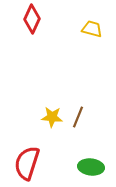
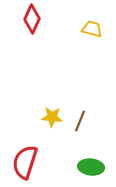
brown line: moved 2 px right, 4 px down
red semicircle: moved 2 px left, 1 px up
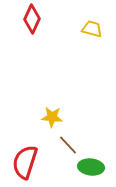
brown line: moved 12 px left, 24 px down; rotated 65 degrees counterclockwise
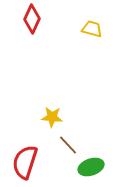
green ellipse: rotated 25 degrees counterclockwise
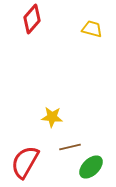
red diamond: rotated 16 degrees clockwise
brown line: moved 2 px right, 2 px down; rotated 60 degrees counterclockwise
red semicircle: rotated 12 degrees clockwise
green ellipse: rotated 25 degrees counterclockwise
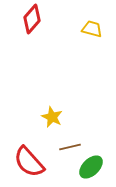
yellow star: rotated 20 degrees clockwise
red semicircle: moved 4 px right; rotated 72 degrees counterclockwise
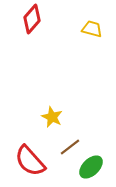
brown line: rotated 25 degrees counterclockwise
red semicircle: moved 1 px right, 1 px up
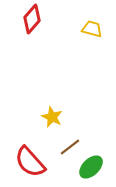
red semicircle: moved 1 px down
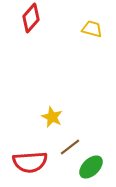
red diamond: moved 1 px left, 1 px up
red semicircle: rotated 52 degrees counterclockwise
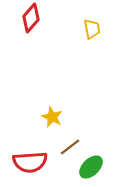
yellow trapezoid: rotated 65 degrees clockwise
